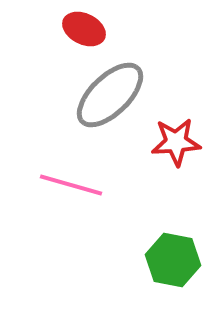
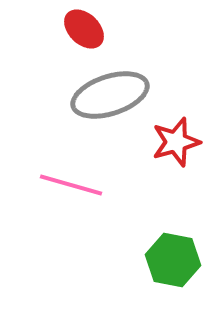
red ellipse: rotated 18 degrees clockwise
gray ellipse: rotated 26 degrees clockwise
red star: rotated 12 degrees counterclockwise
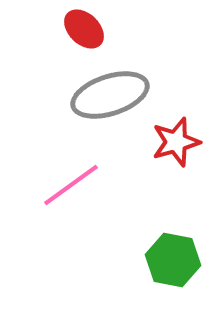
pink line: rotated 52 degrees counterclockwise
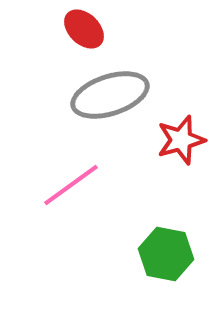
red star: moved 5 px right, 2 px up
green hexagon: moved 7 px left, 6 px up
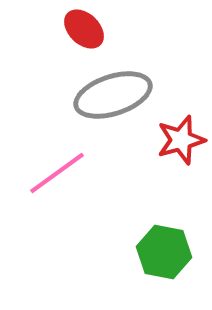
gray ellipse: moved 3 px right
pink line: moved 14 px left, 12 px up
green hexagon: moved 2 px left, 2 px up
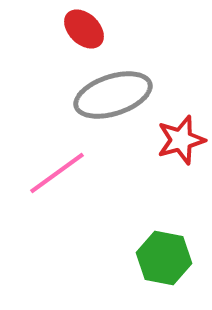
green hexagon: moved 6 px down
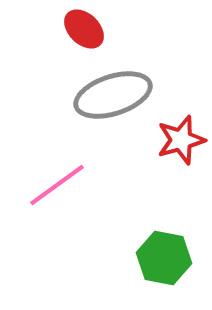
pink line: moved 12 px down
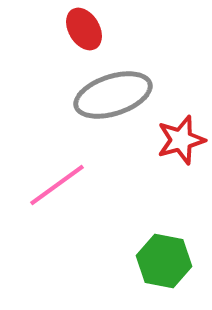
red ellipse: rotated 15 degrees clockwise
green hexagon: moved 3 px down
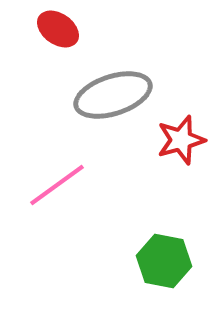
red ellipse: moved 26 px left; rotated 24 degrees counterclockwise
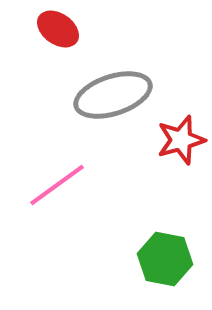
green hexagon: moved 1 px right, 2 px up
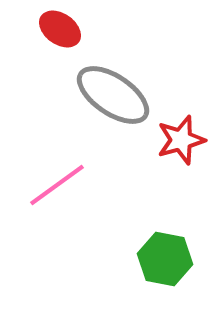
red ellipse: moved 2 px right
gray ellipse: rotated 52 degrees clockwise
